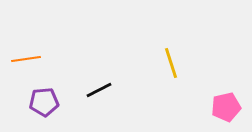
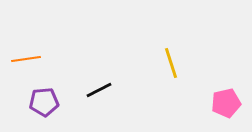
pink pentagon: moved 4 px up
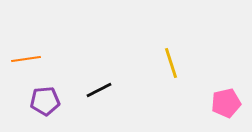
purple pentagon: moved 1 px right, 1 px up
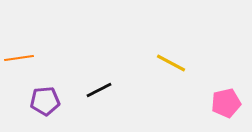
orange line: moved 7 px left, 1 px up
yellow line: rotated 44 degrees counterclockwise
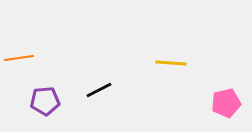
yellow line: rotated 24 degrees counterclockwise
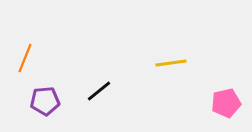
orange line: moved 6 px right; rotated 60 degrees counterclockwise
yellow line: rotated 12 degrees counterclockwise
black line: moved 1 px down; rotated 12 degrees counterclockwise
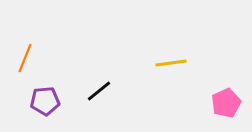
pink pentagon: rotated 12 degrees counterclockwise
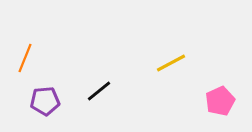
yellow line: rotated 20 degrees counterclockwise
pink pentagon: moved 6 px left, 2 px up
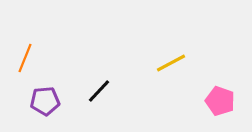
black line: rotated 8 degrees counterclockwise
pink pentagon: rotated 28 degrees counterclockwise
